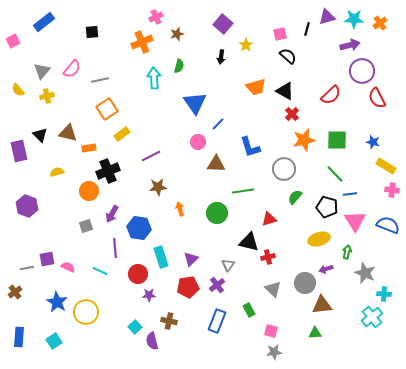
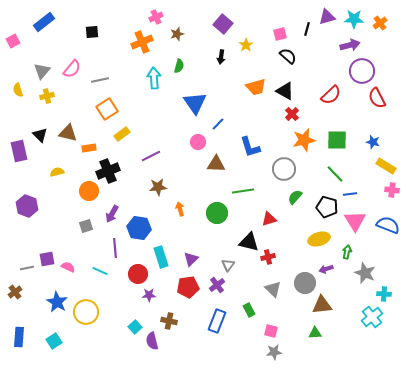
yellow semicircle at (18, 90): rotated 24 degrees clockwise
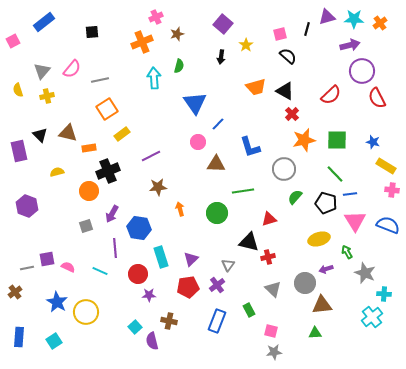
black pentagon at (327, 207): moved 1 px left, 4 px up
green arrow at (347, 252): rotated 40 degrees counterclockwise
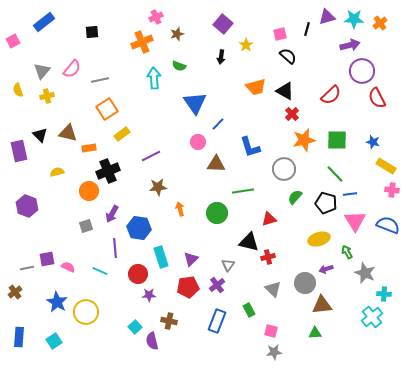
green semicircle at (179, 66): rotated 96 degrees clockwise
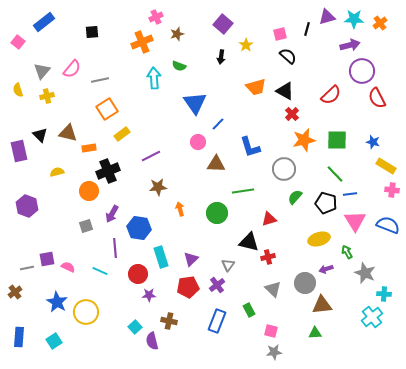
pink square at (13, 41): moved 5 px right, 1 px down; rotated 24 degrees counterclockwise
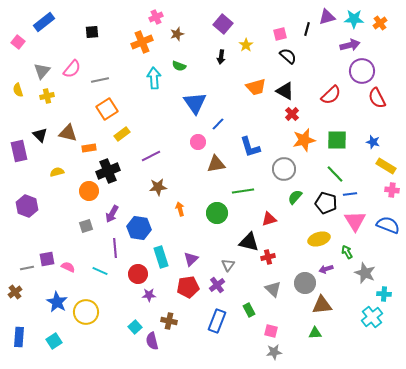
brown triangle at (216, 164): rotated 12 degrees counterclockwise
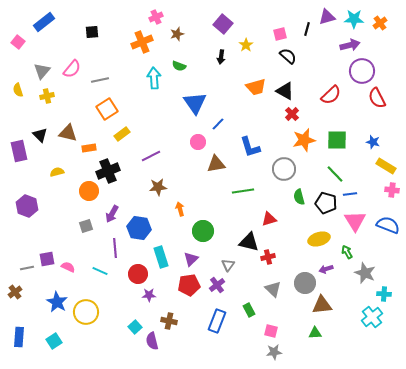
green semicircle at (295, 197): moved 4 px right; rotated 56 degrees counterclockwise
green circle at (217, 213): moved 14 px left, 18 px down
red pentagon at (188, 287): moved 1 px right, 2 px up
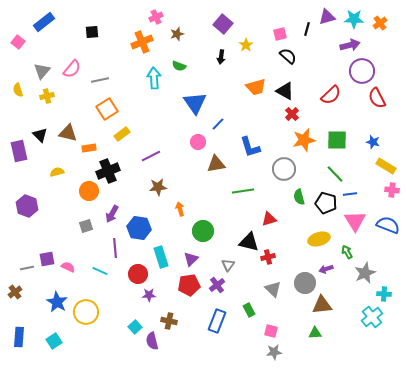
gray star at (365, 273): rotated 25 degrees clockwise
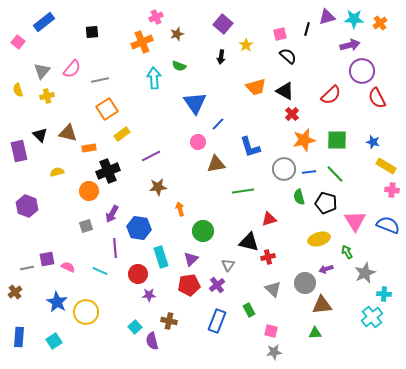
blue line at (350, 194): moved 41 px left, 22 px up
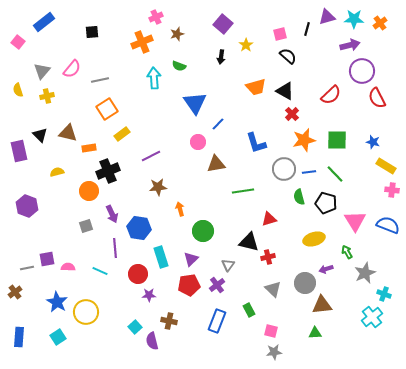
blue L-shape at (250, 147): moved 6 px right, 4 px up
purple arrow at (112, 214): rotated 54 degrees counterclockwise
yellow ellipse at (319, 239): moved 5 px left
pink semicircle at (68, 267): rotated 24 degrees counterclockwise
cyan cross at (384, 294): rotated 16 degrees clockwise
cyan square at (54, 341): moved 4 px right, 4 px up
